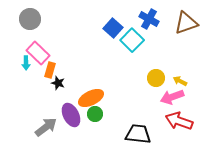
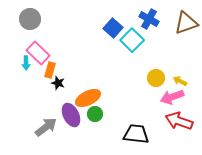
orange ellipse: moved 3 px left
black trapezoid: moved 2 px left
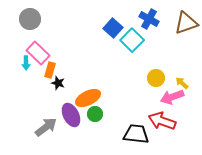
yellow arrow: moved 2 px right, 2 px down; rotated 16 degrees clockwise
red arrow: moved 17 px left
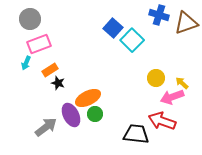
blue cross: moved 10 px right, 4 px up; rotated 12 degrees counterclockwise
pink rectangle: moved 1 px right, 9 px up; rotated 65 degrees counterclockwise
cyan arrow: rotated 24 degrees clockwise
orange rectangle: rotated 42 degrees clockwise
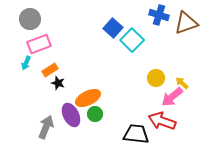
pink arrow: rotated 20 degrees counterclockwise
gray arrow: rotated 30 degrees counterclockwise
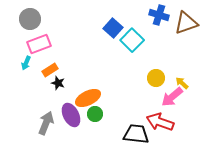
red arrow: moved 2 px left, 1 px down
gray arrow: moved 4 px up
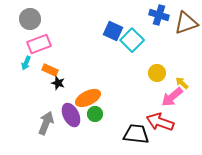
blue square: moved 3 px down; rotated 18 degrees counterclockwise
orange rectangle: rotated 56 degrees clockwise
yellow circle: moved 1 px right, 5 px up
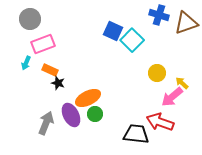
pink rectangle: moved 4 px right
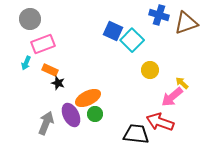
yellow circle: moved 7 px left, 3 px up
